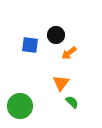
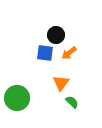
blue square: moved 15 px right, 8 px down
green circle: moved 3 px left, 8 px up
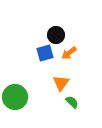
blue square: rotated 24 degrees counterclockwise
green circle: moved 2 px left, 1 px up
